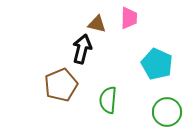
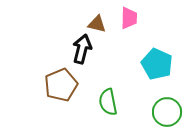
green semicircle: moved 2 px down; rotated 16 degrees counterclockwise
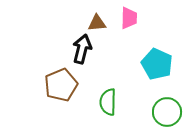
brown triangle: moved 1 px up; rotated 18 degrees counterclockwise
green semicircle: rotated 12 degrees clockwise
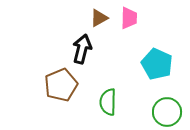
brown triangle: moved 2 px right, 5 px up; rotated 24 degrees counterclockwise
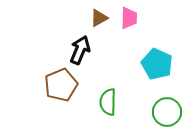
black arrow: moved 2 px left, 1 px down; rotated 8 degrees clockwise
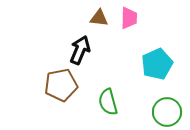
brown triangle: rotated 36 degrees clockwise
cyan pentagon: rotated 24 degrees clockwise
brown pentagon: rotated 12 degrees clockwise
green semicircle: rotated 16 degrees counterclockwise
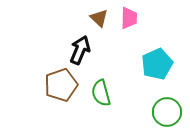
brown triangle: rotated 36 degrees clockwise
brown pentagon: rotated 8 degrees counterclockwise
green semicircle: moved 7 px left, 9 px up
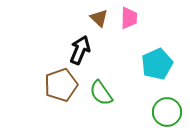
green semicircle: rotated 20 degrees counterclockwise
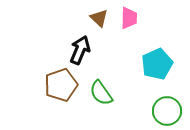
green circle: moved 1 px up
